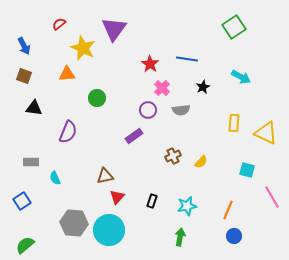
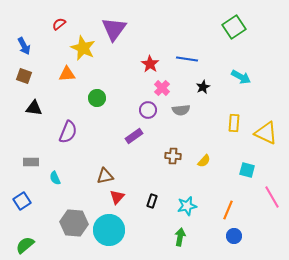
brown cross: rotated 28 degrees clockwise
yellow semicircle: moved 3 px right, 1 px up
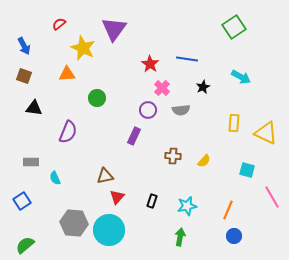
purple rectangle: rotated 30 degrees counterclockwise
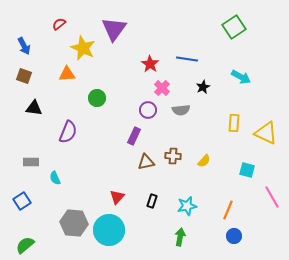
brown triangle: moved 41 px right, 14 px up
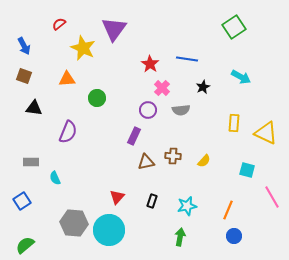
orange triangle: moved 5 px down
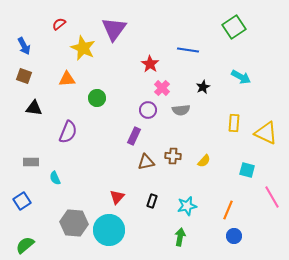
blue line: moved 1 px right, 9 px up
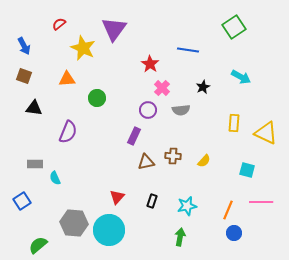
gray rectangle: moved 4 px right, 2 px down
pink line: moved 11 px left, 5 px down; rotated 60 degrees counterclockwise
blue circle: moved 3 px up
green semicircle: moved 13 px right
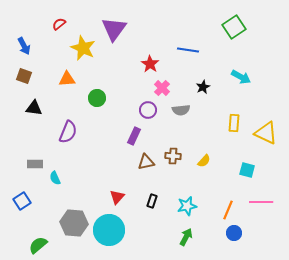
green arrow: moved 6 px right; rotated 18 degrees clockwise
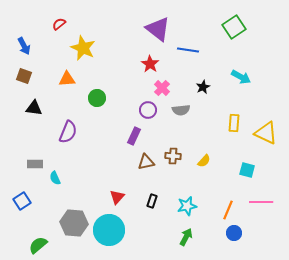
purple triangle: moved 44 px right; rotated 28 degrees counterclockwise
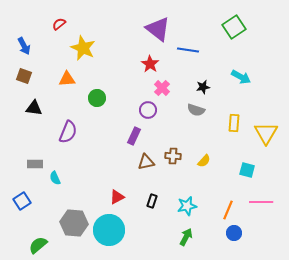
black star: rotated 16 degrees clockwise
gray semicircle: moved 15 px right; rotated 24 degrees clockwise
yellow triangle: rotated 35 degrees clockwise
red triangle: rotated 21 degrees clockwise
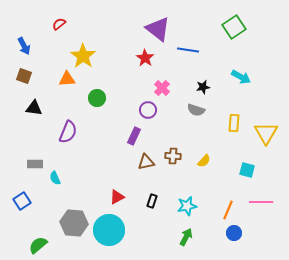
yellow star: moved 8 px down; rotated 10 degrees clockwise
red star: moved 5 px left, 6 px up
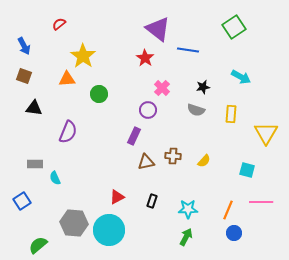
green circle: moved 2 px right, 4 px up
yellow rectangle: moved 3 px left, 9 px up
cyan star: moved 1 px right, 3 px down; rotated 12 degrees clockwise
